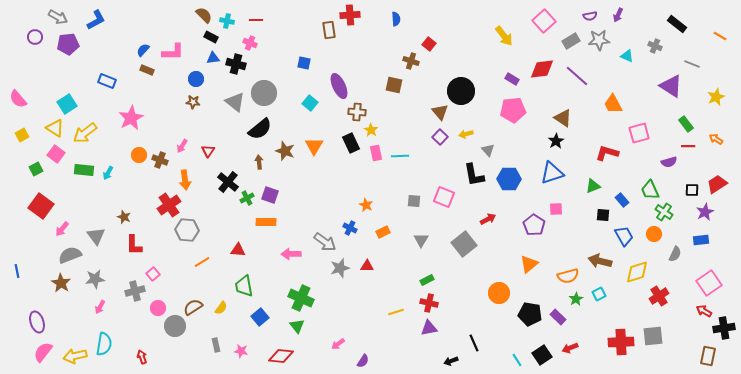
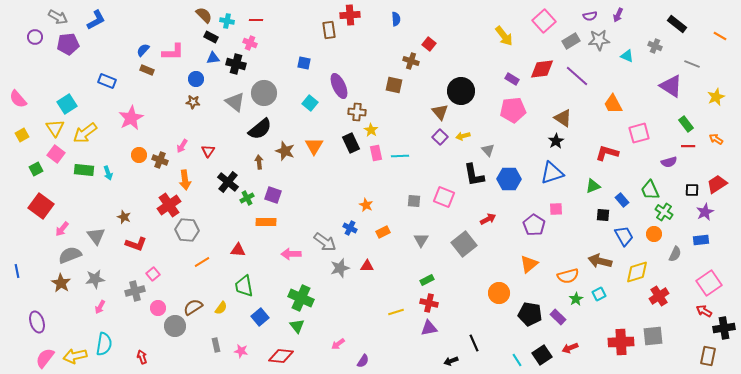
yellow triangle at (55, 128): rotated 24 degrees clockwise
yellow arrow at (466, 134): moved 3 px left, 2 px down
cyan arrow at (108, 173): rotated 48 degrees counterclockwise
purple square at (270, 195): moved 3 px right
red L-shape at (134, 245): moved 2 px right, 1 px up; rotated 70 degrees counterclockwise
pink semicircle at (43, 352): moved 2 px right, 6 px down
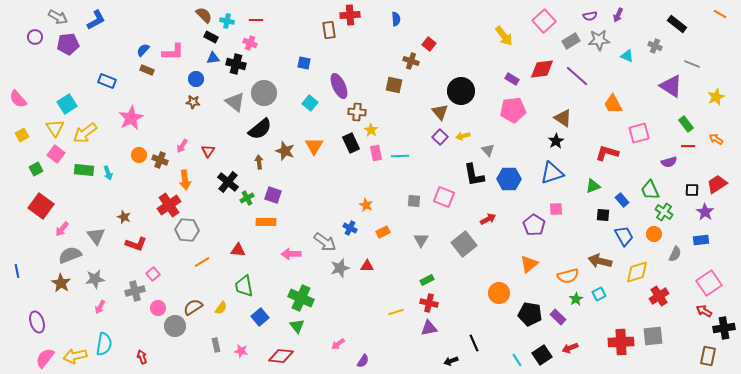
orange line at (720, 36): moved 22 px up
purple star at (705, 212): rotated 12 degrees counterclockwise
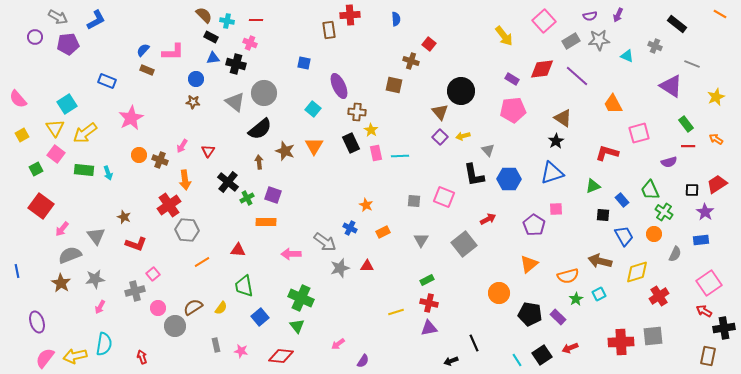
cyan square at (310, 103): moved 3 px right, 6 px down
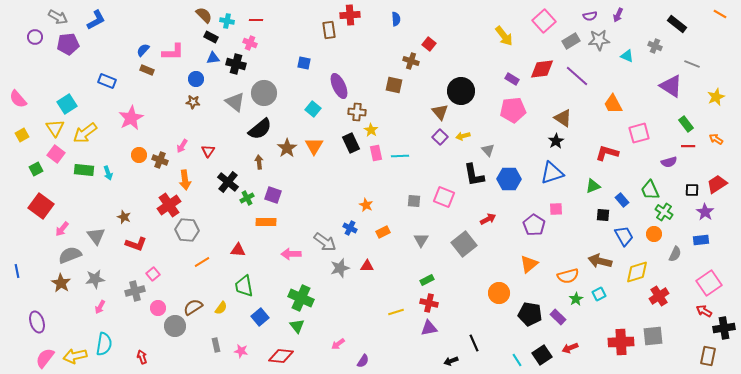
brown star at (285, 151): moved 2 px right, 3 px up; rotated 18 degrees clockwise
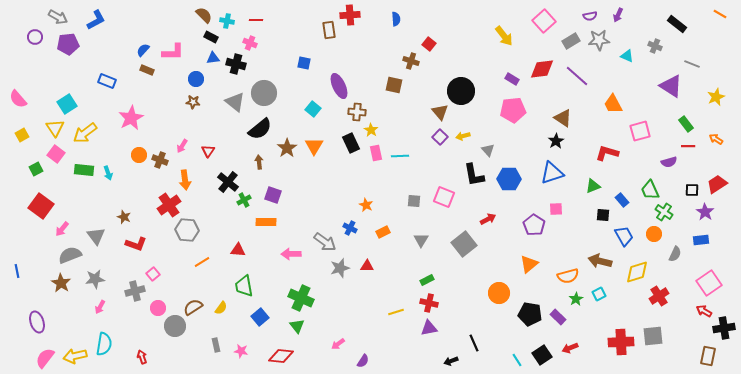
pink square at (639, 133): moved 1 px right, 2 px up
green cross at (247, 198): moved 3 px left, 2 px down
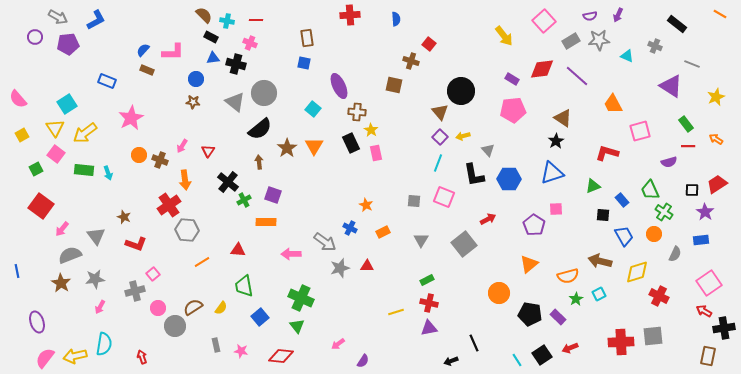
brown rectangle at (329, 30): moved 22 px left, 8 px down
cyan line at (400, 156): moved 38 px right, 7 px down; rotated 66 degrees counterclockwise
red cross at (659, 296): rotated 30 degrees counterclockwise
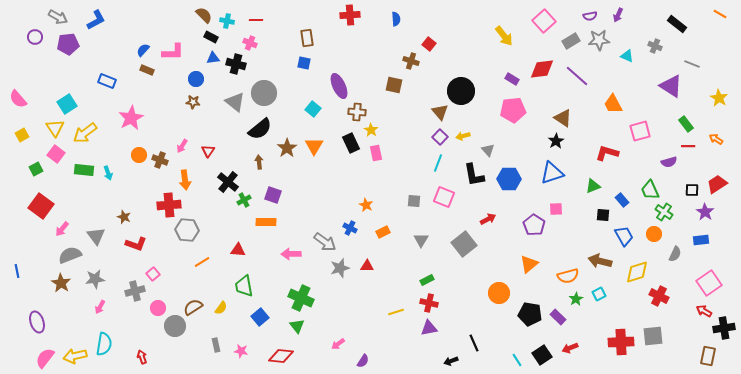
yellow star at (716, 97): moved 3 px right, 1 px down; rotated 18 degrees counterclockwise
red cross at (169, 205): rotated 30 degrees clockwise
